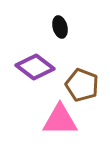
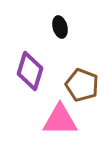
purple diamond: moved 5 px left, 4 px down; rotated 69 degrees clockwise
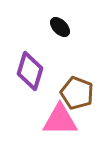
black ellipse: rotated 30 degrees counterclockwise
brown pentagon: moved 5 px left, 8 px down
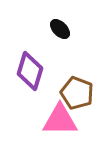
black ellipse: moved 2 px down
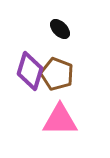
brown pentagon: moved 20 px left, 19 px up
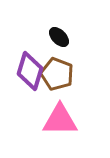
black ellipse: moved 1 px left, 8 px down
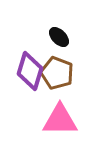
brown pentagon: moved 1 px up
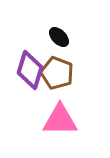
purple diamond: moved 1 px up
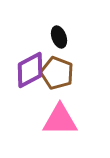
black ellipse: rotated 25 degrees clockwise
purple diamond: rotated 45 degrees clockwise
